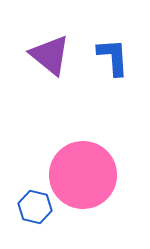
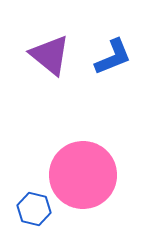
blue L-shape: rotated 72 degrees clockwise
blue hexagon: moved 1 px left, 2 px down
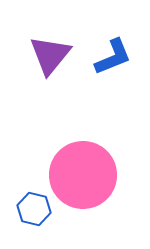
purple triangle: rotated 30 degrees clockwise
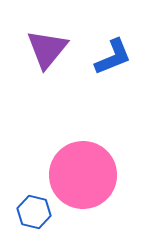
purple triangle: moved 3 px left, 6 px up
blue hexagon: moved 3 px down
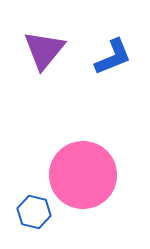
purple triangle: moved 3 px left, 1 px down
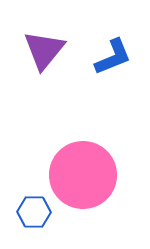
blue hexagon: rotated 12 degrees counterclockwise
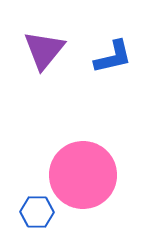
blue L-shape: rotated 9 degrees clockwise
blue hexagon: moved 3 px right
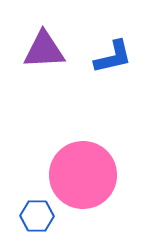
purple triangle: rotated 48 degrees clockwise
blue hexagon: moved 4 px down
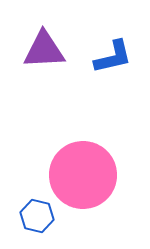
blue hexagon: rotated 12 degrees clockwise
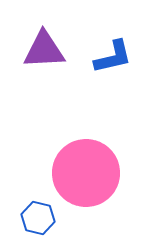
pink circle: moved 3 px right, 2 px up
blue hexagon: moved 1 px right, 2 px down
